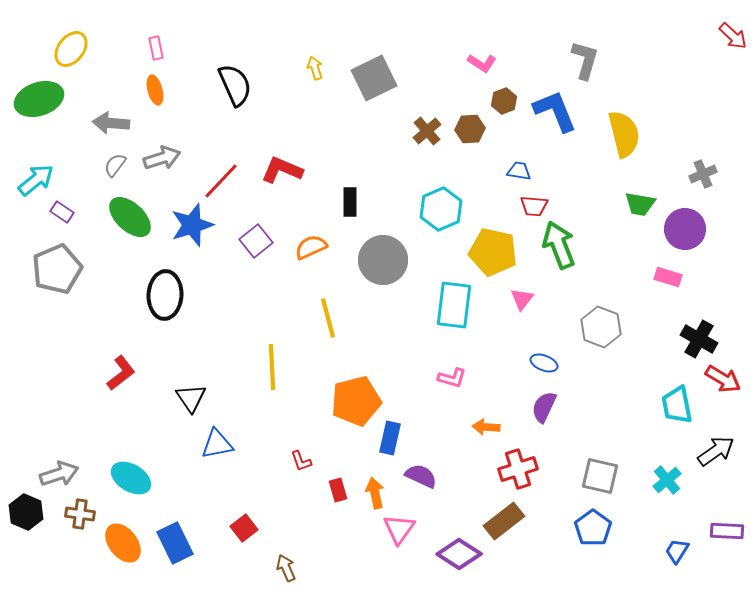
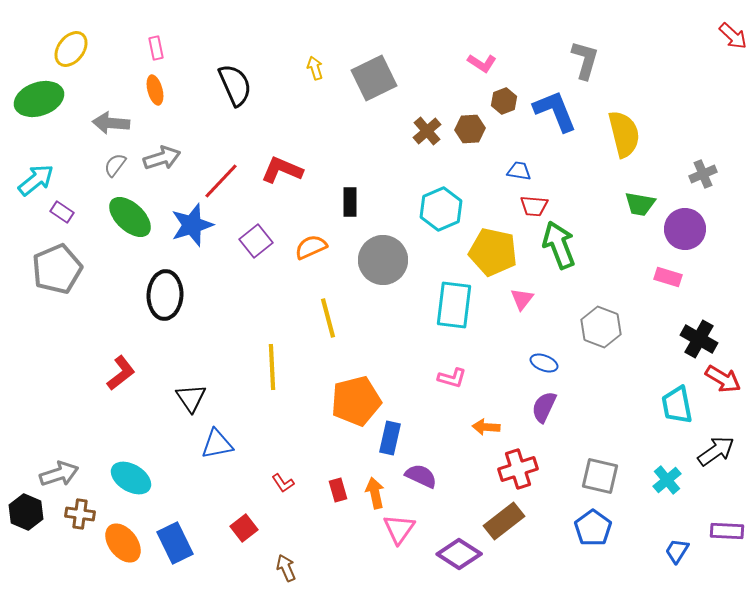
red L-shape at (301, 461): moved 18 px left, 22 px down; rotated 15 degrees counterclockwise
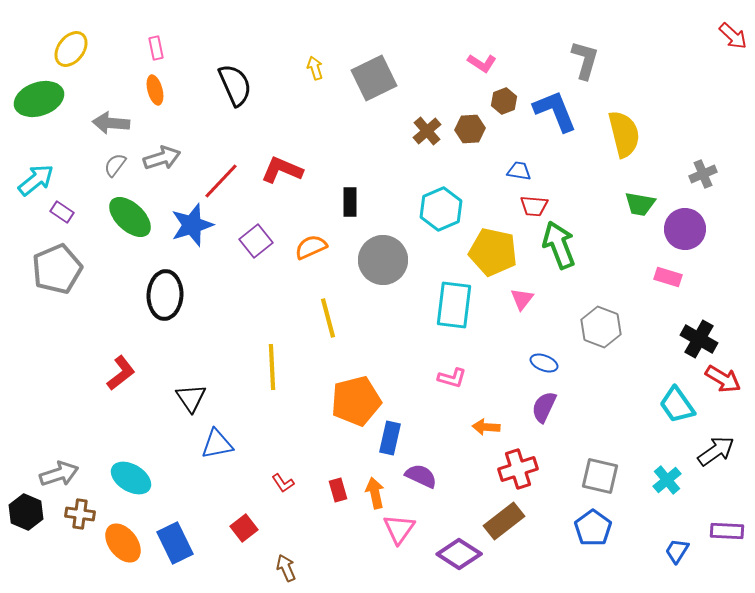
cyan trapezoid at (677, 405): rotated 24 degrees counterclockwise
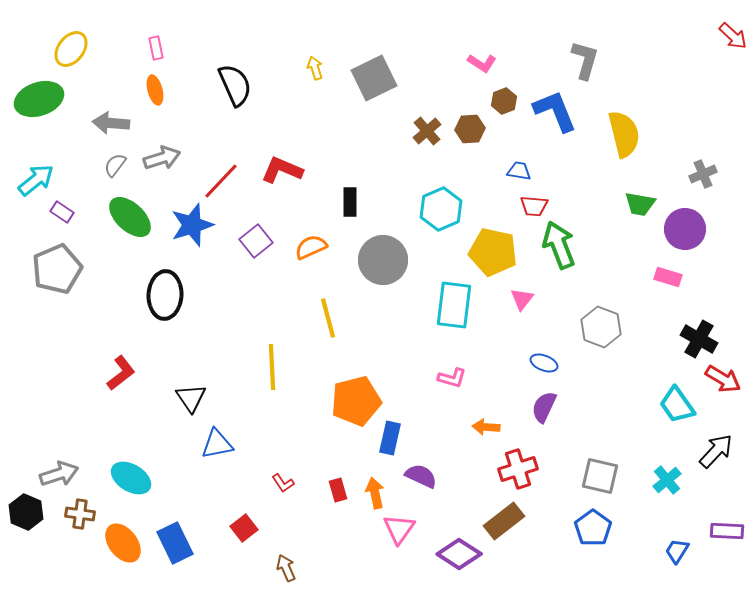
black arrow at (716, 451): rotated 12 degrees counterclockwise
